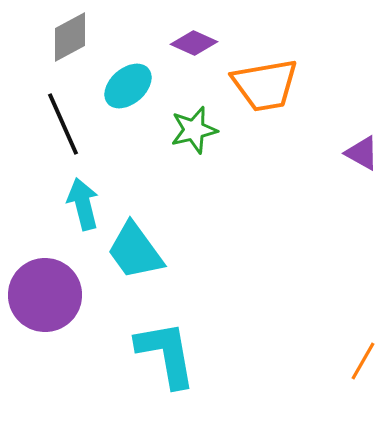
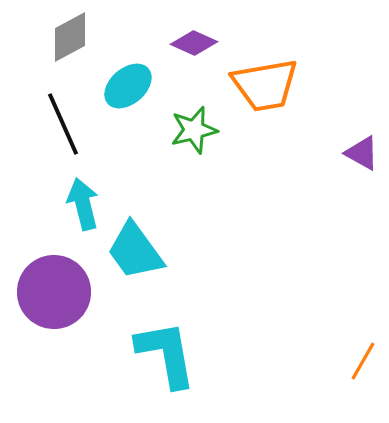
purple circle: moved 9 px right, 3 px up
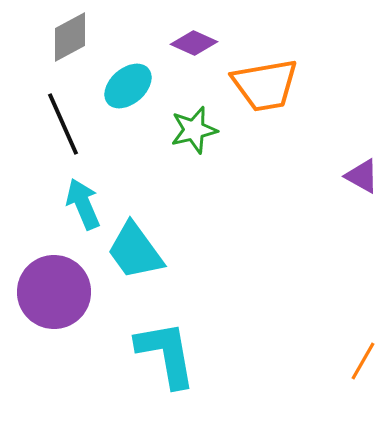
purple triangle: moved 23 px down
cyan arrow: rotated 9 degrees counterclockwise
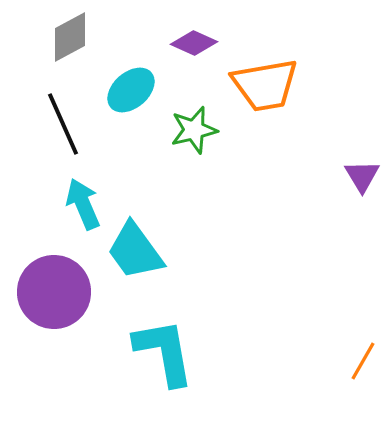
cyan ellipse: moved 3 px right, 4 px down
purple triangle: rotated 30 degrees clockwise
cyan L-shape: moved 2 px left, 2 px up
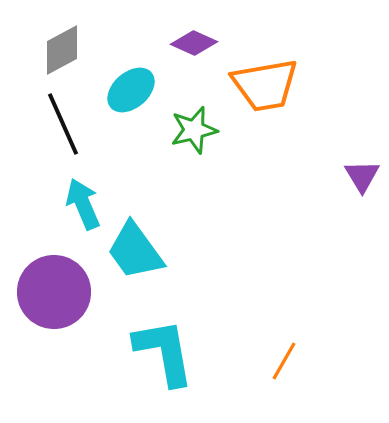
gray diamond: moved 8 px left, 13 px down
orange line: moved 79 px left
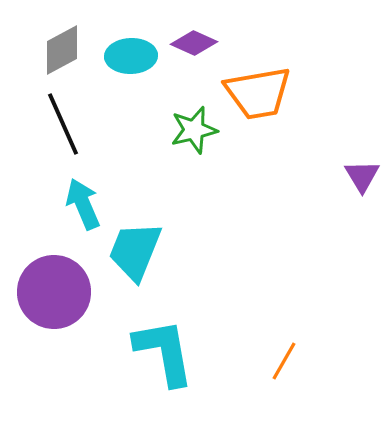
orange trapezoid: moved 7 px left, 8 px down
cyan ellipse: moved 34 px up; rotated 39 degrees clockwise
cyan trapezoid: rotated 58 degrees clockwise
